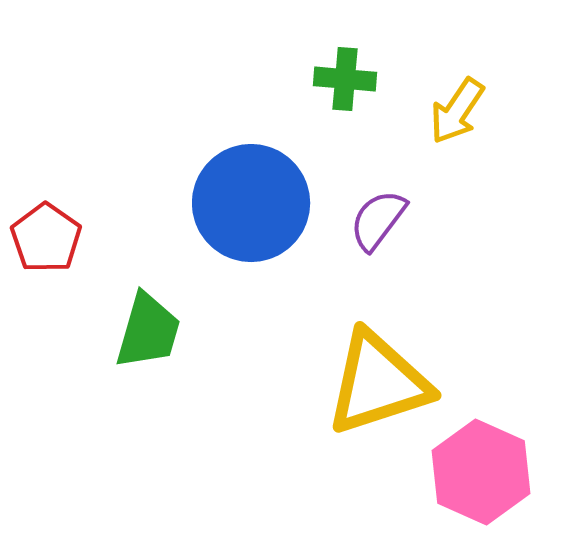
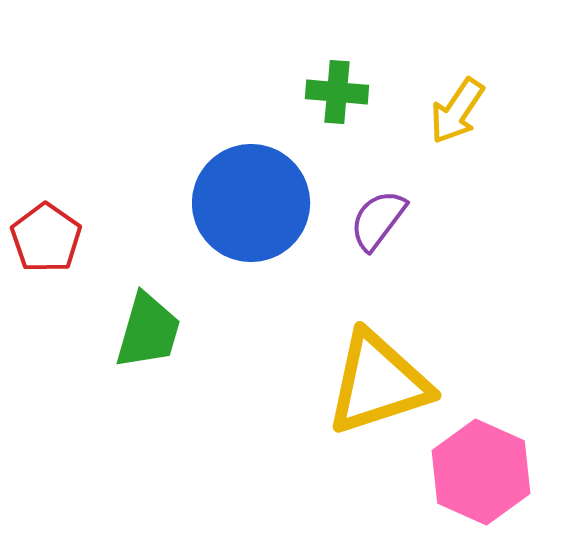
green cross: moved 8 px left, 13 px down
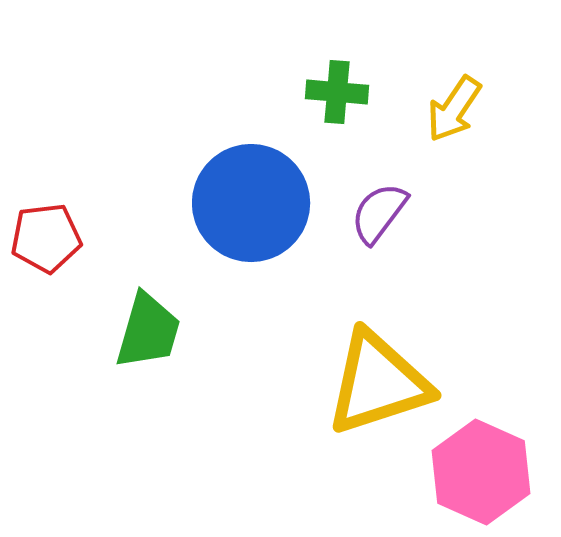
yellow arrow: moved 3 px left, 2 px up
purple semicircle: moved 1 px right, 7 px up
red pentagon: rotated 30 degrees clockwise
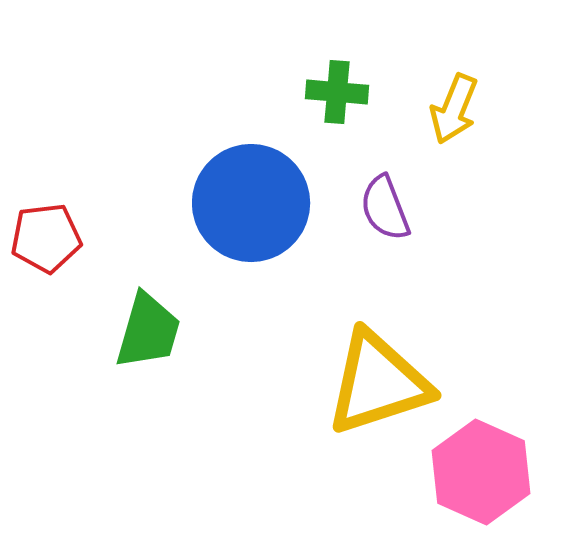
yellow arrow: rotated 12 degrees counterclockwise
purple semicircle: moved 6 px right, 5 px up; rotated 58 degrees counterclockwise
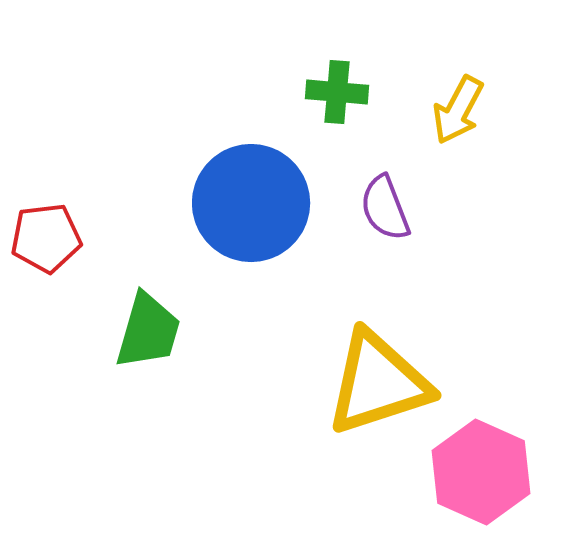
yellow arrow: moved 4 px right, 1 px down; rotated 6 degrees clockwise
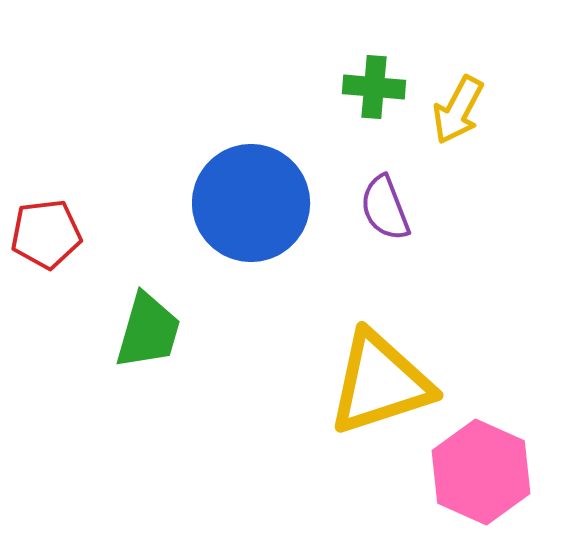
green cross: moved 37 px right, 5 px up
red pentagon: moved 4 px up
yellow triangle: moved 2 px right
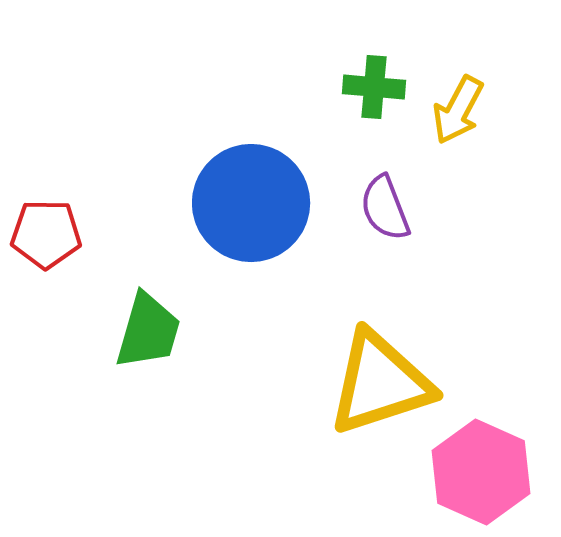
red pentagon: rotated 8 degrees clockwise
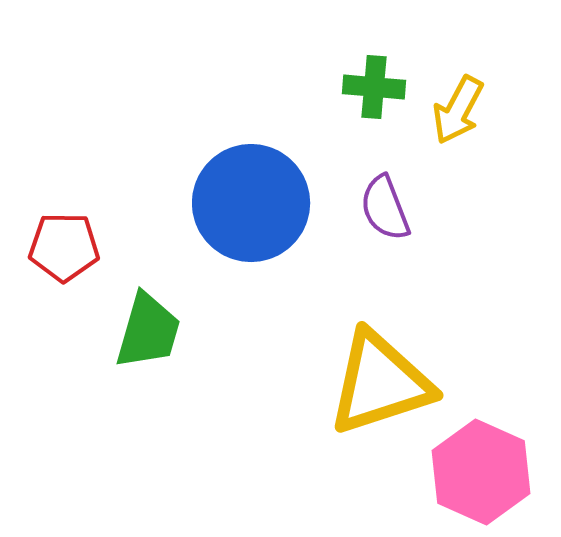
red pentagon: moved 18 px right, 13 px down
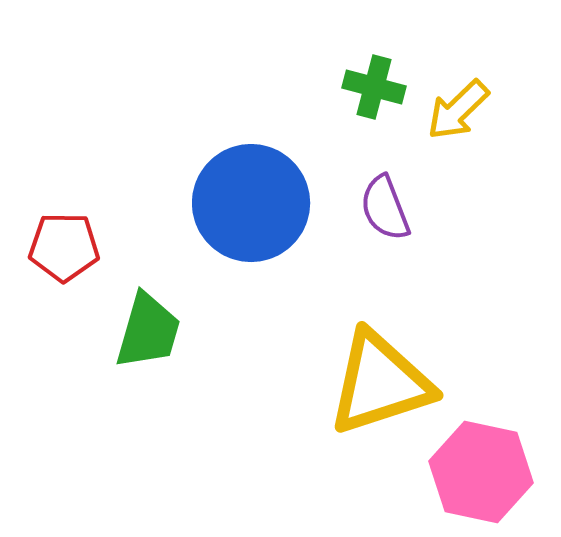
green cross: rotated 10 degrees clockwise
yellow arrow: rotated 18 degrees clockwise
pink hexagon: rotated 12 degrees counterclockwise
